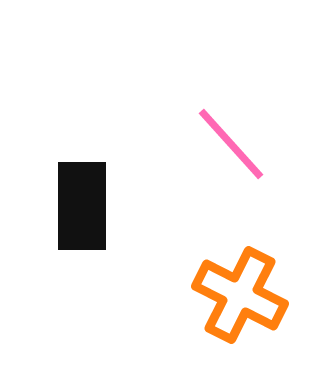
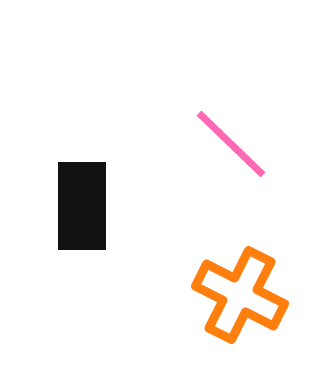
pink line: rotated 4 degrees counterclockwise
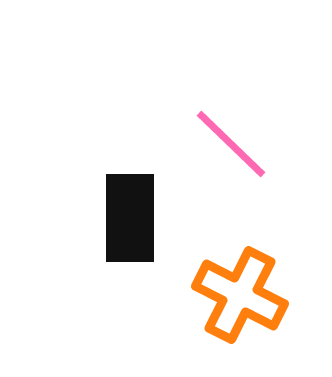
black rectangle: moved 48 px right, 12 px down
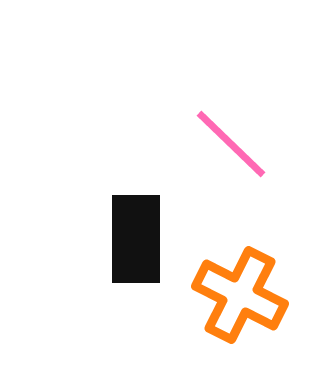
black rectangle: moved 6 px right, 21 px down
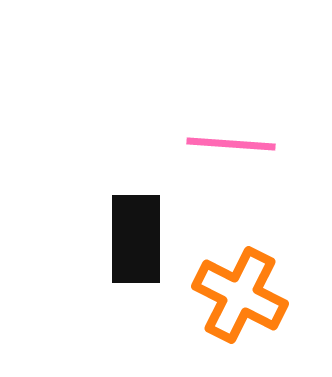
pink line: rotated 40 degrees counterclockwise
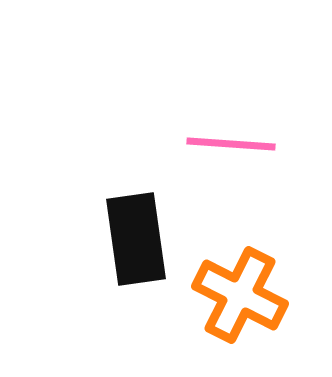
black rectangle: rotated 8 degrees counterclockwise
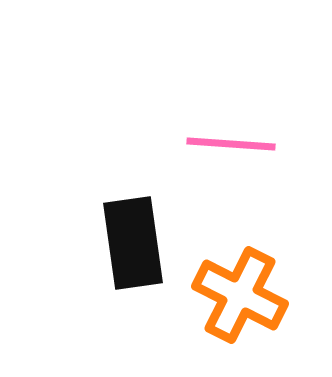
black rectangle: moved 3 px left, 4 px down
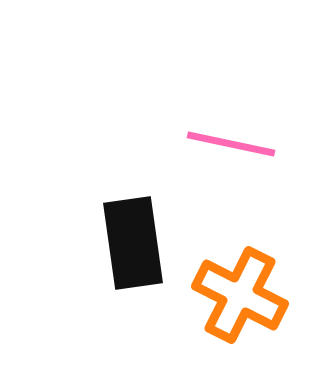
pink line: rotated 8 degrees clockwise
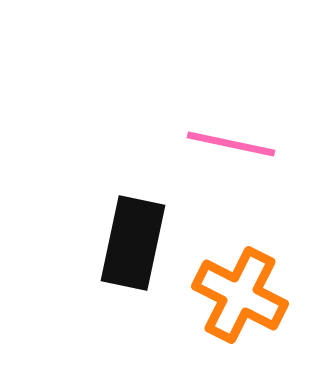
black rectangle: rotated 20 degrees clockwise
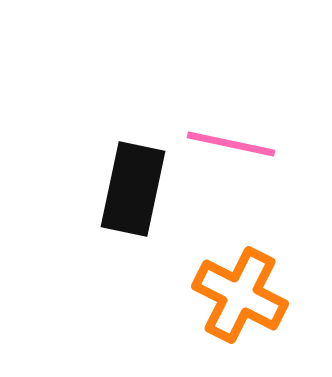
black rectangle: moved 54 px up
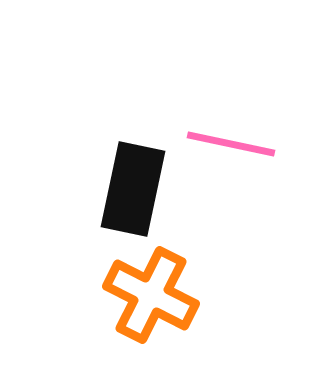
orange cross: moved 89 px left
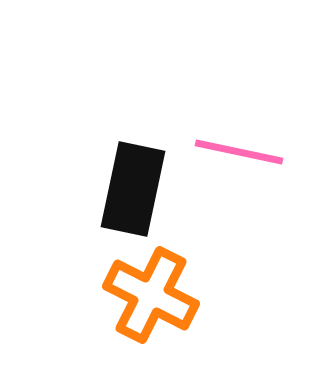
pink line: moved 8 px right, 8 px down
